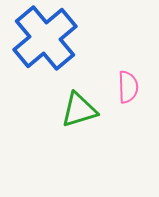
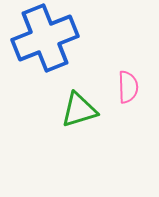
blue cross: rotated 18 degrees clockwise
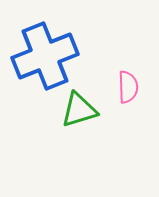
blue cross: moved 18 px down
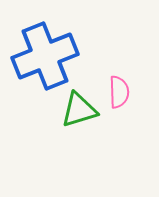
pink semicircle: moved 9 px left, 5 px down
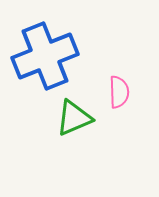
green triangle: moved 5 px left, 8 px down; rotated 6 degrees counterclockwise
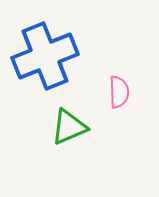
green triangle: moved 5 px left, 9 px down
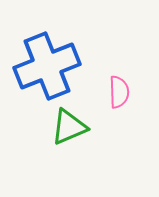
blue cross: moved 2 px right, 10 px down
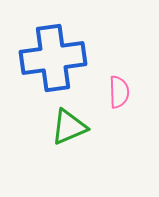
blue cross: moved 6 px right, 8 px up; rotated 14 degrees clockwise
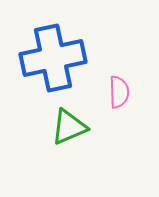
blue cross: rotated 4 degrees counterclockwise
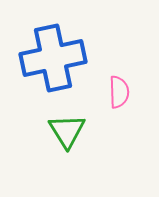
green triangle: moved 2 px left, 4 px down; rotated 39 degrees counterclockwise
